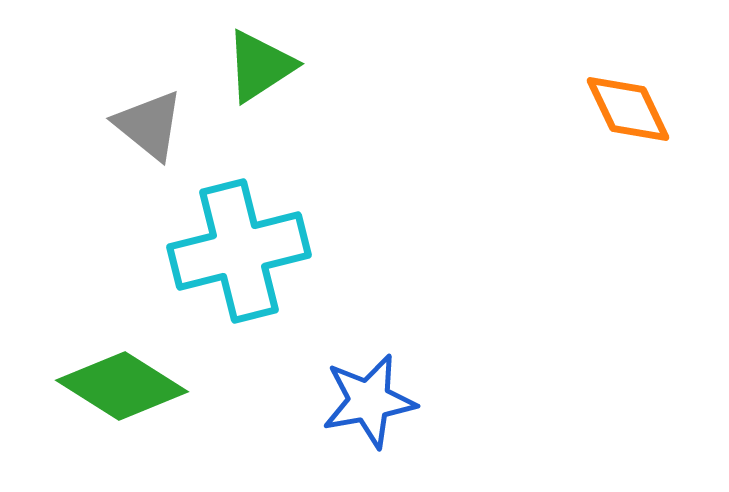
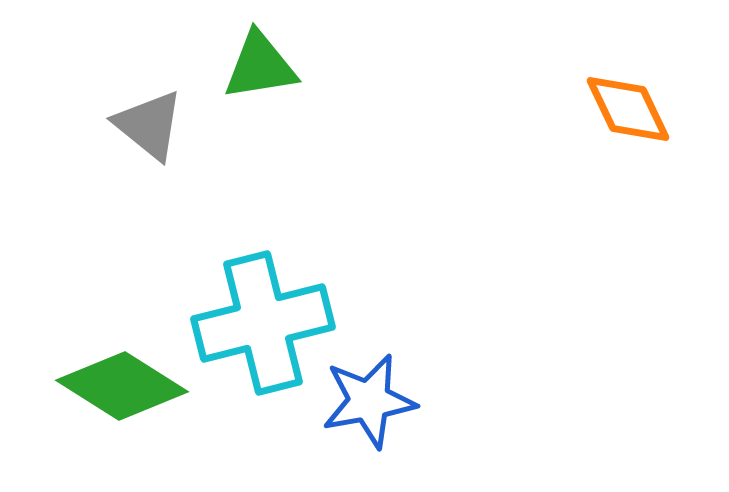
green triangle: rotated 24 degrees clockwise
cyan cross: moved 24 px right, 72 px down
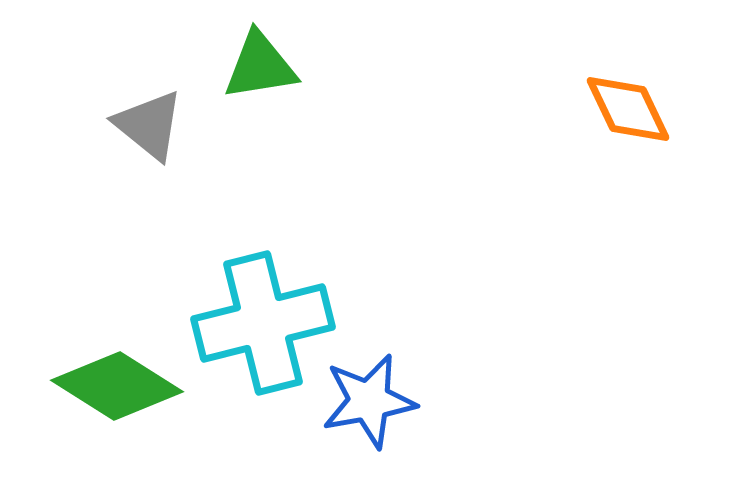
green diamond: moved 5 px left
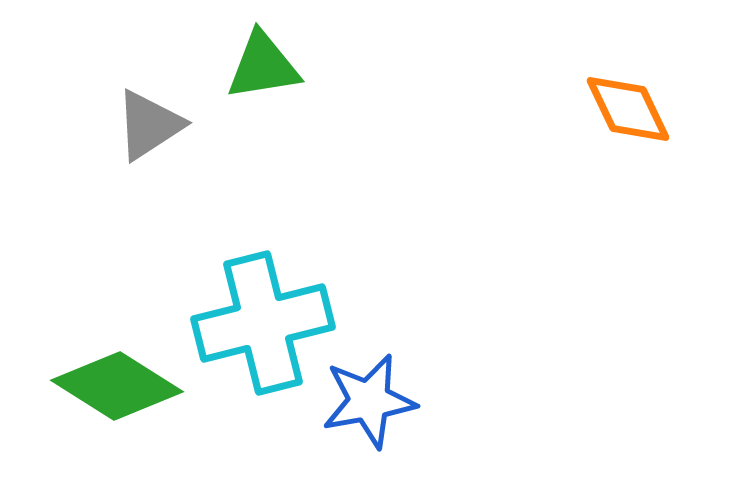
green triangle: moved 3 px right
gray triangle: rotated 48 degrees clockwise
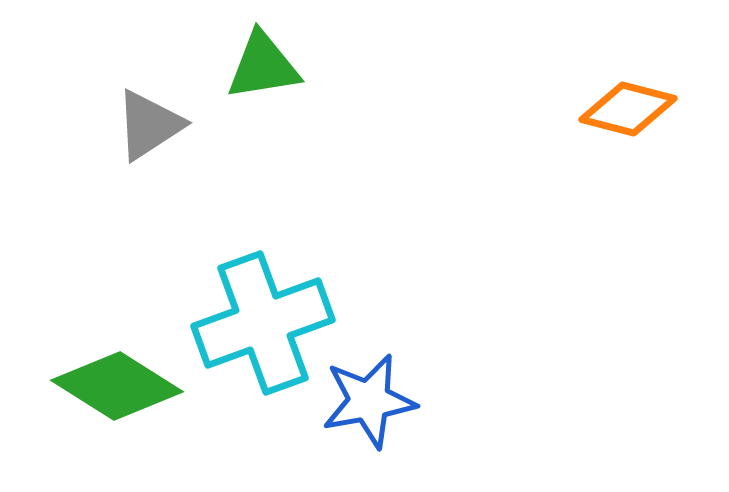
orange diamond: rotated 50 degrees counterclockwise
cyan cross: rotated 6 degrees counterclockwise
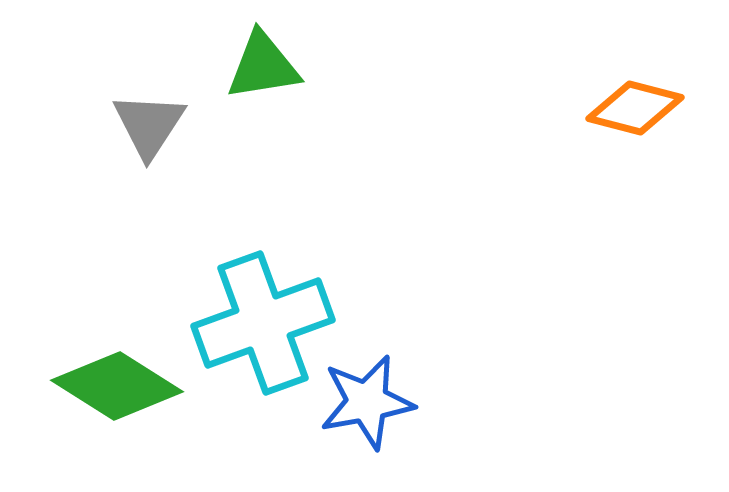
orange diamond: moved 7 px right, 1 px up
gray triangle: rotated 24 degrees counterclockwise
blue star: moved 2 px left, 1 px down
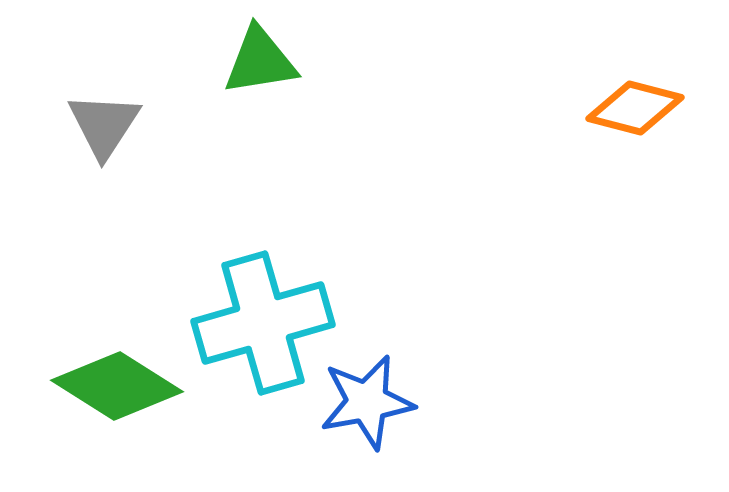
green triangle: moved 3 px left, 5 px up
gray triangle: moved 45 px left
cyan cross: rotated 4 degrees clockwise
